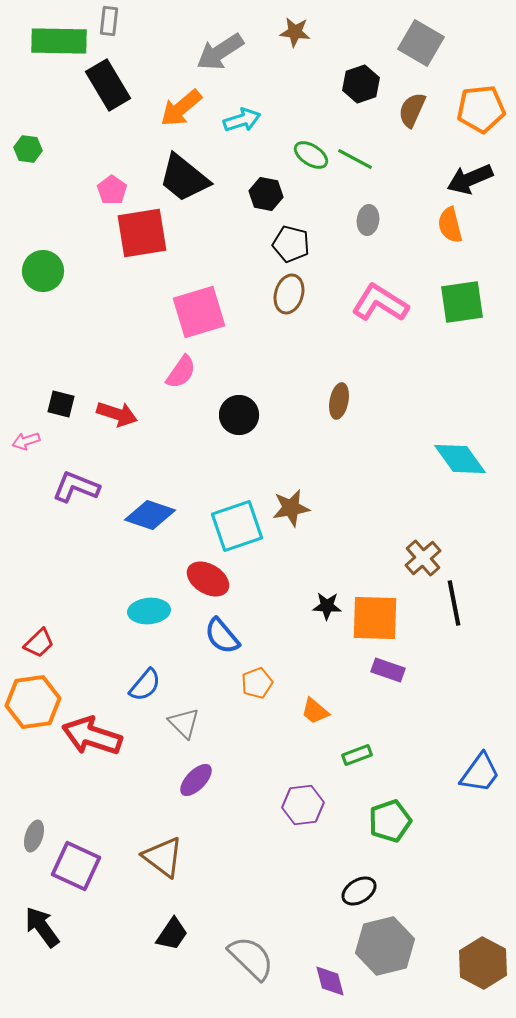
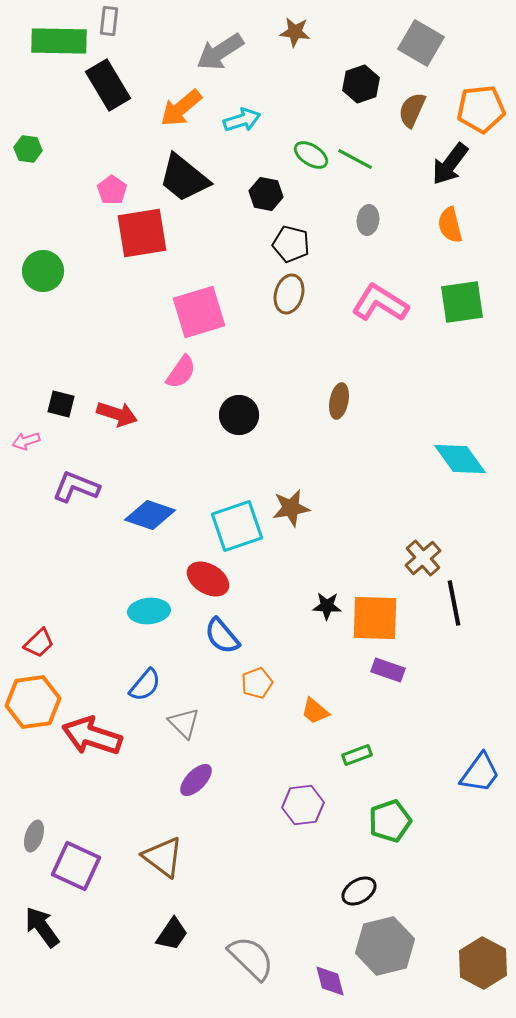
black arrow at (470, 179): moved 20 px left, 15 px up; rotated 30 degrees counterclockwise
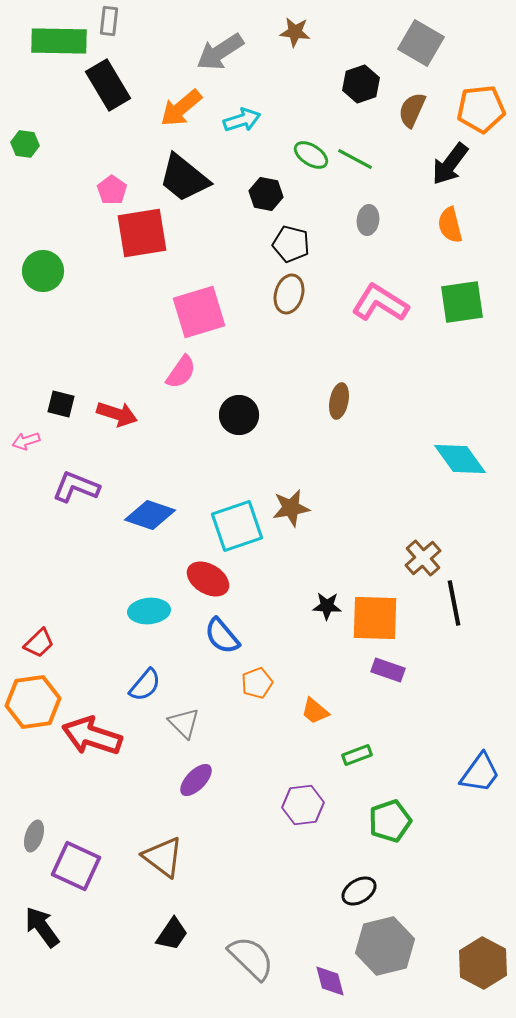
green hexagon at (28, 149): moved 3 px left, 5 px up
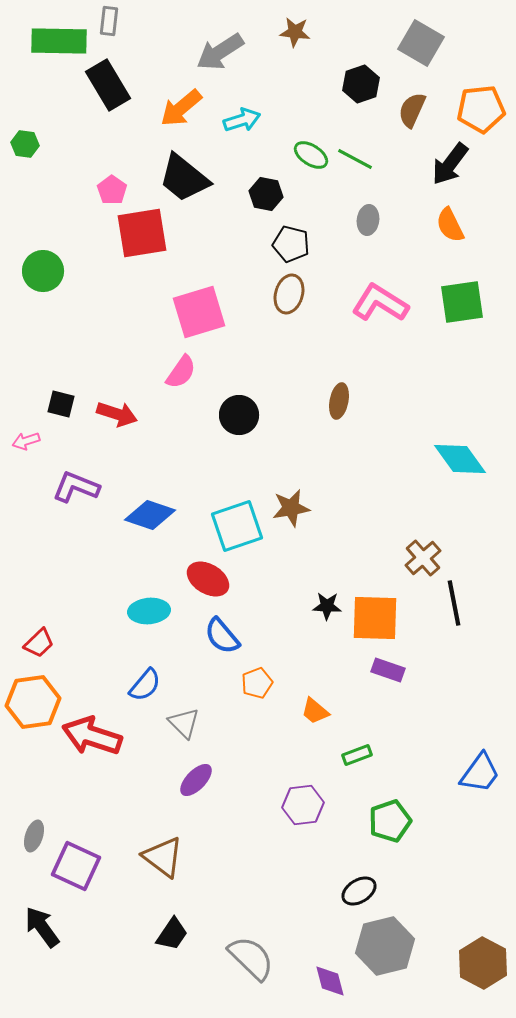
orange semicircle at (450, 225): rotated 12 degrees counterclockwise
